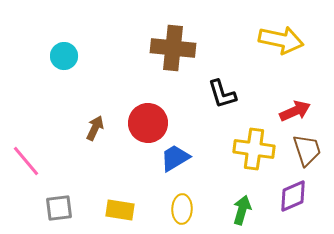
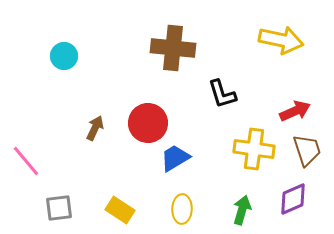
purple diamond: moved 3 px down
yellow rectangle: rotated 24 degrees clockwise
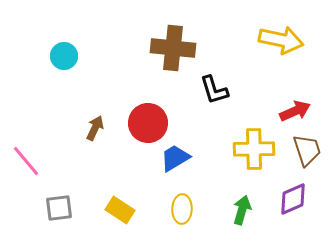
black L-shape: moved 8 px left, 4 px up
yellow cross: rotated 9 degrees counterclockwise
